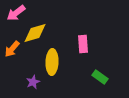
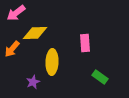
yellow diamond: rotated 15 degrees clockwise
pink rectangle: moved 2 px right, 1 px up
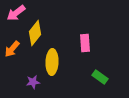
yellow diamond: rotated 50 degrees counterclockwise
purple star: rotated 16 degrees clockwise
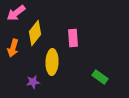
pink rectangle: moved 12 px left, 5 px up
orange arrow: moved 1 px right, 1 px up; rotated 24 degrees counterclockwise
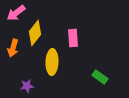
purple star: moved 6 px left, 4 px down
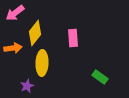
pink arrow: moved 1 px left
orange arrow: rotated 114 degrees counterclockwise
yellow ellipse: moved 10 px left, 1 px down
purple star: rotated 16 degrees counterclockwise
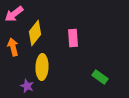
pink arrow: moved 1 px left, 1 px down
orange arrow: moved 1 px up; rotated 96 degrees counterclockwise
yellow ellipse: moved 4 px down
purple star: rotated 24 degrees counterclockwise
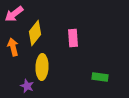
green rectangle: rotated 28 degrees counterclockwise
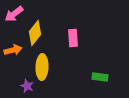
orange arrow: moved 3 px down; rotated 90 degrees clockwise
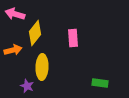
pink arrow: moved 1 px right; rotated 54 degrees clockwise
green rectangle: moved 6 px down
